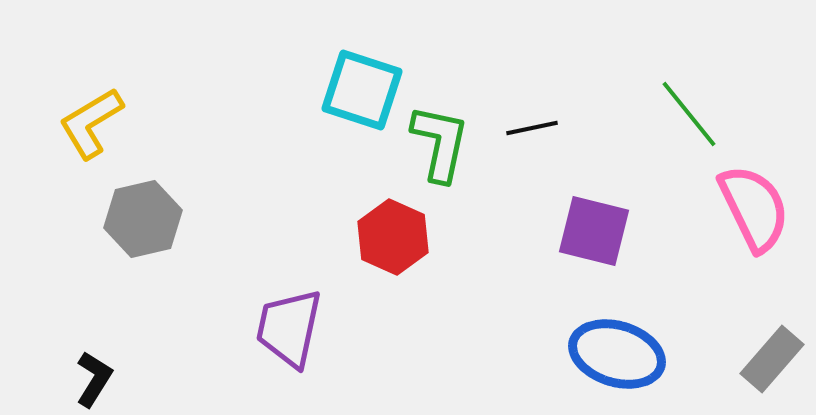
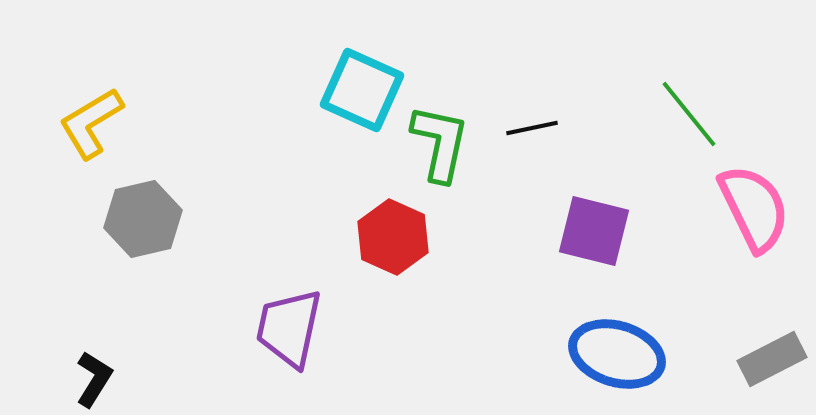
cyan square: rotated 6 degrees clockwise
gray rectangle: rotated 22 degrees clockwise
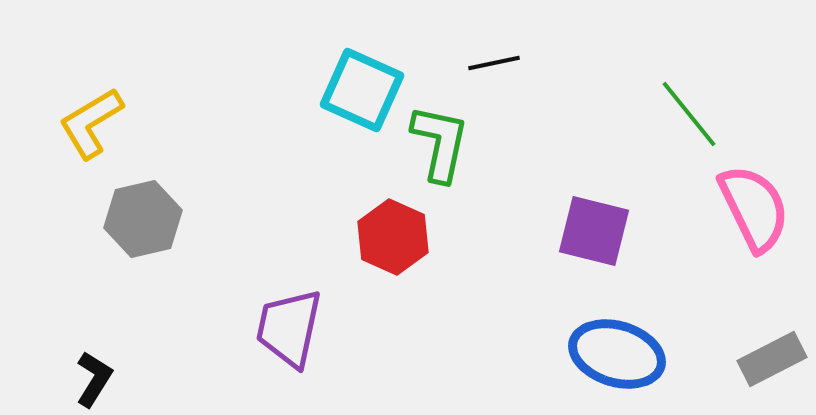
black line: moved 38 px left, 65 px up
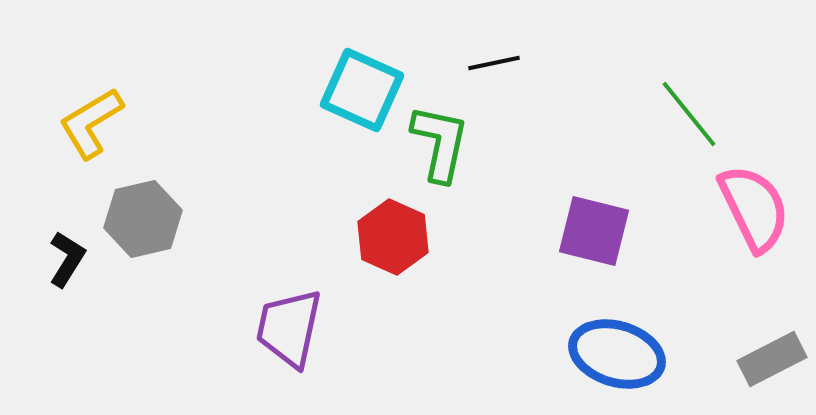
black L-shape: moved 27 px left, 120 px up
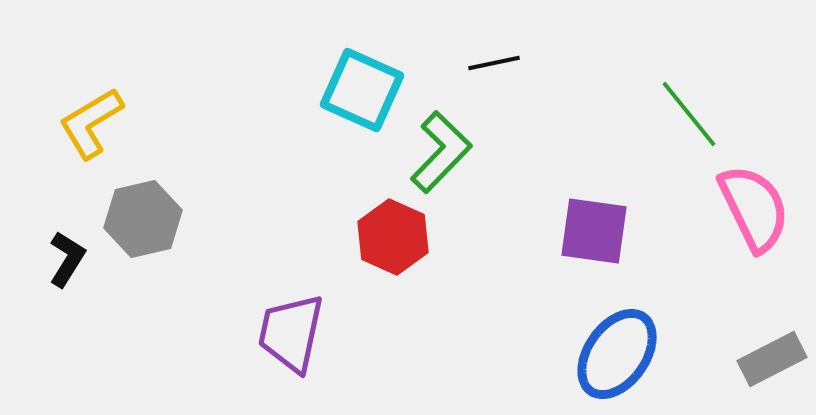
green L-shape: moved 1 px right, 9 px down; rotated 32 degrees clockwise
purple square: rotated 6 degrees counterclockwise
purple trapezoid: moved 2 px right, 5 px down
blue ellipse: rotated 72 degrees counterclockwise
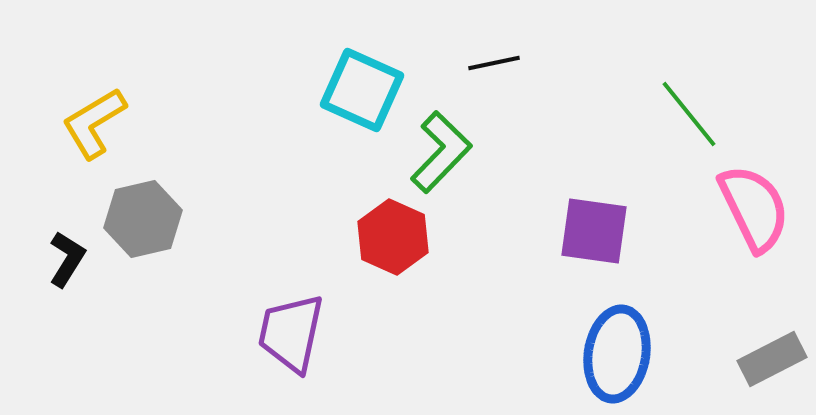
yellow L-shape: moved 3 px right
blue ellipse: rotated 26 degrees counterclockwise
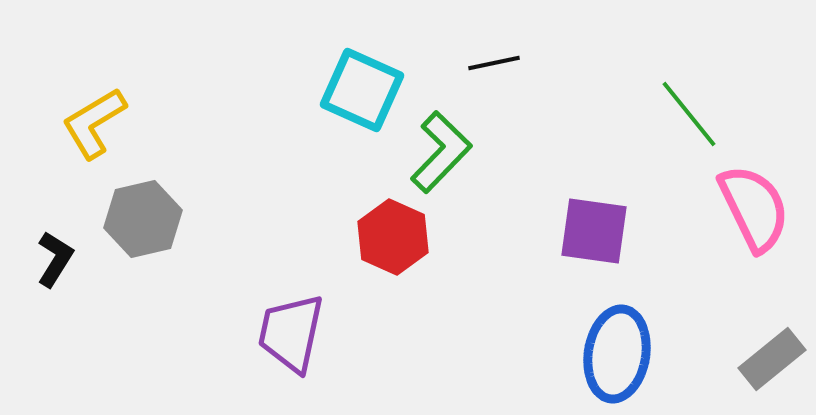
black L-shape: moved 12 px left
gray rectangle: rotated 12 degrees counterclockwise
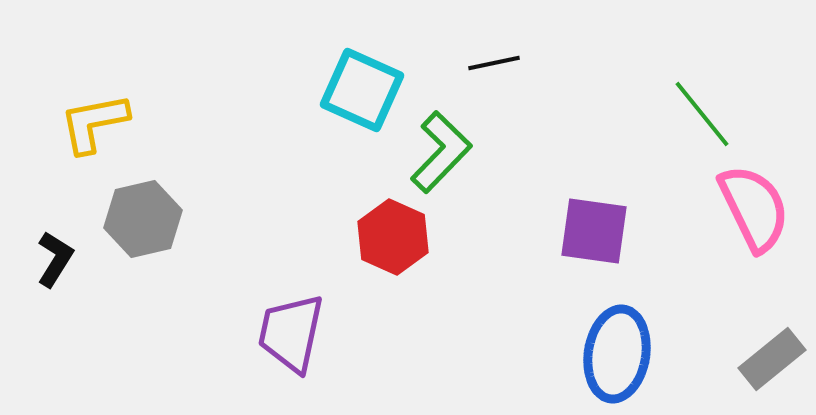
green line: moved 13 px right
yellow L-shape: rotated 20 degrees clockwise
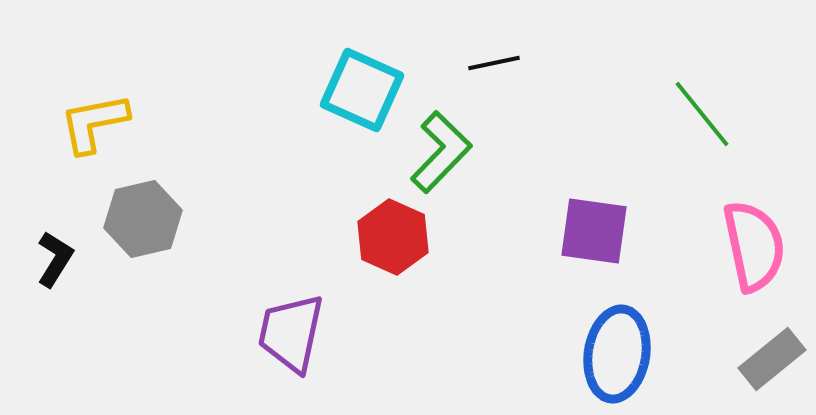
pink semicircle: moved 38 px down; rotated 14 degrees clockwise
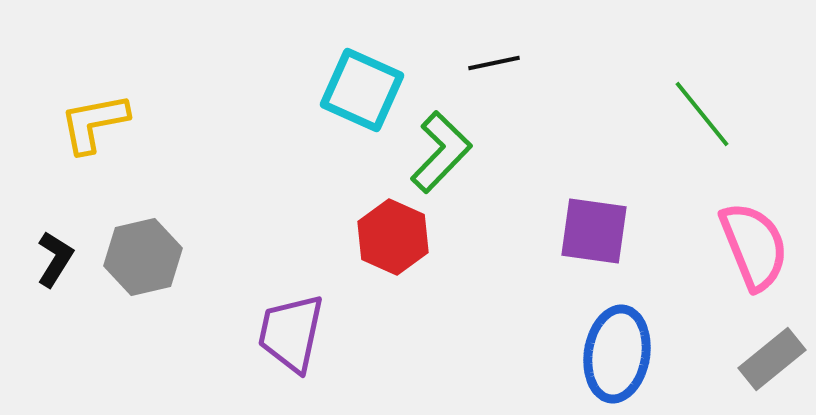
gray hexagon: moved 38 px down
pink semicircle: rotated 10 degrees counterclockwise
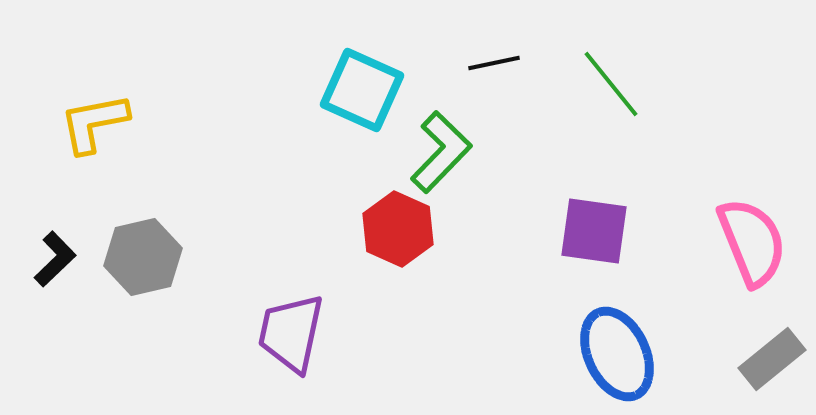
green line: moved 91 px left, 30 px up
red hexagon: moved 5 px right, 8 px up
pink semicircle: moved 2 px left, 4 px up
black L-shape: rotated 14 degrees clockwise
blue ellipse: rotated 34 degrees counterclockwise
